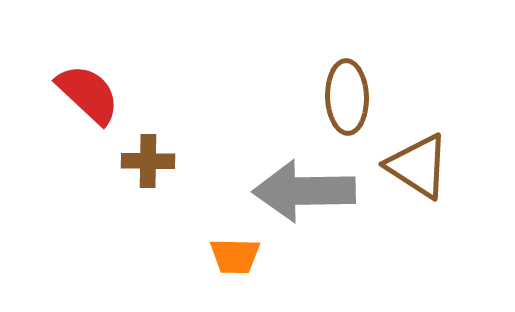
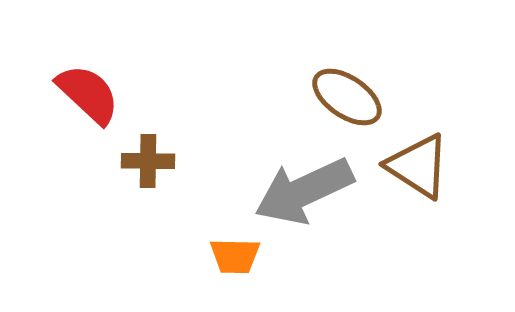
brown ellipse: rotated 54 degrees counterclockwise
gray arrow: rotated 24 degrees counterclockwise
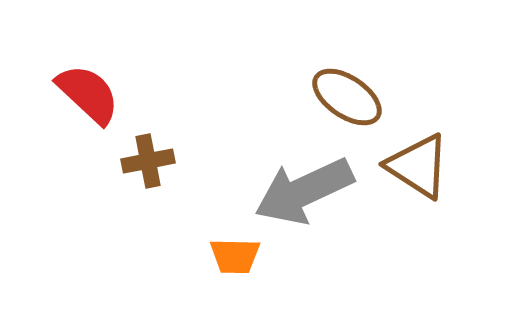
brown cross: rotated 12 degrees counterclockwise
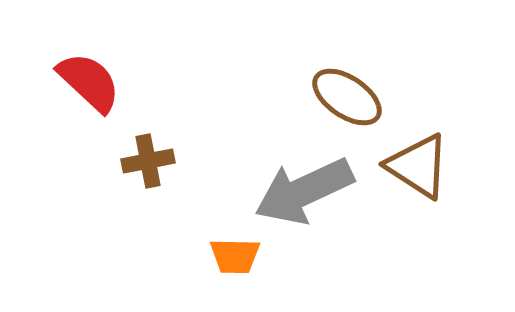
red semicircle: moved 1 px right, 12 px up
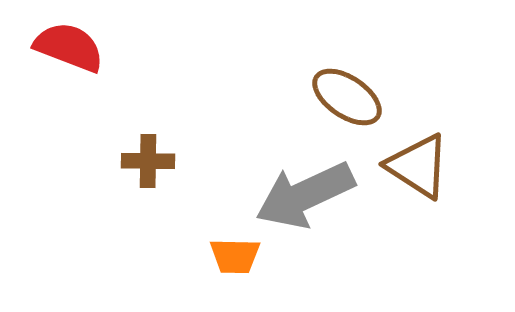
red semicircle: moved 20 px left, 35 px up; rotated 22 degrees counterclockwise
brown cross: rotated 12 degrees clockwise
gray arrow: moved 1 px right, 4 px down
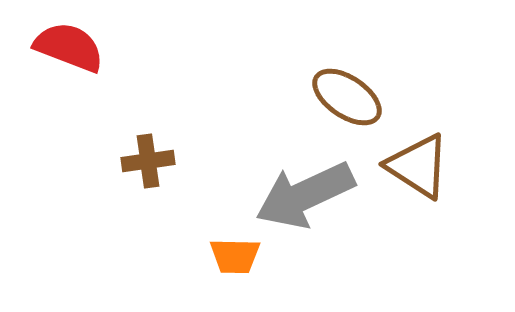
brown cross: rotated 9 degrees counterclockwise
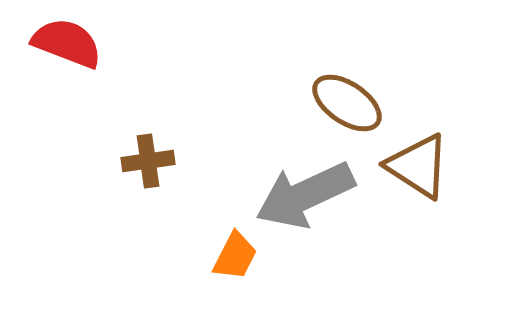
red semicircle: moved 2 px left, 4 px up
brown ellipse: moved 6 px down
orange trapezoid: rotated 64 degrees counterclockwise
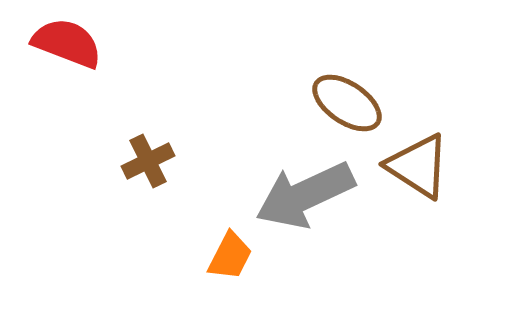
brown cross: rotated 18 degrees counterclockwise
orange trapezoid: moved 5 px left
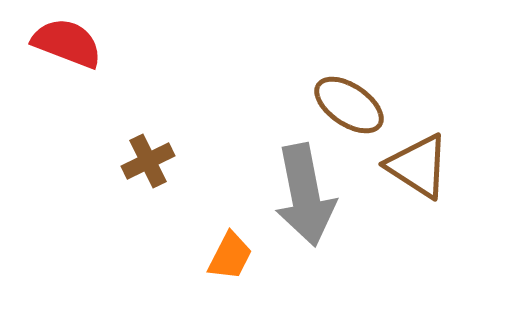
brown ellipse: moved 2 px right, 2 px down
gray arrow: rotated 76 degrees counterclockwise
